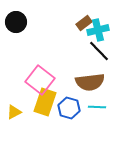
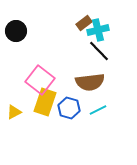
black circle: moved 9 px down
cyan line: moved 1 px right, 3 px down; rotated 30 degrees counterclockwise
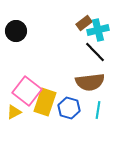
black line: moved 4 px left, 1 px down
pink square: moved 13 px left, 11 px down
cyan line: rotated 54 degrees counterclockwise
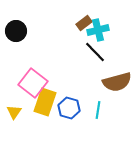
brown semicircle: moved 27 px right; rotated 8 degrees counterclockwise
pink square: moved 6 px right, 8 px up
yellow triangle: rotated 28 degrees counterclockwise
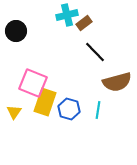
cyan cross: moved 31 px left, 15 px up
pink square: rotated 16 degrees counterclockwise
blue hexagon: moved 1 px down
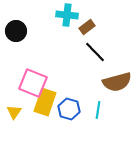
cyan cross: rotated 20 degrees clockwise
brown rectangle: moved 3 px right, 4 px down
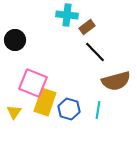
black circle: moved 1 px left, 9 px down
brown semicircle: moved 1 px left, 1 px up
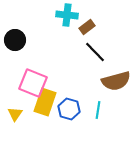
yellow triangle: moved 1 px right, 2 px down
